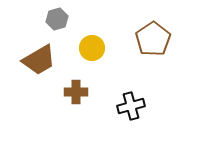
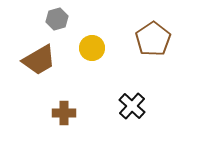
brown cross: moved 12 px left, 21 px down
black cross: moved 1 px right; rotated 32 degrees counterclockwise
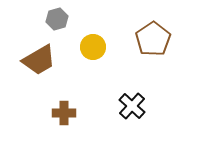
yellow circle: moved 1 px right, 1 px up
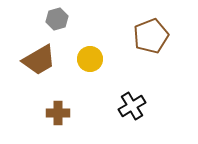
brown pentagon: moved 2 px left, 3 px up; rotated 12 degrees clockwise
yellow circle: moved 3 px left, 12 px down
black cross: rotated 16 degrees clockwise
brown cross: moved 6 px left
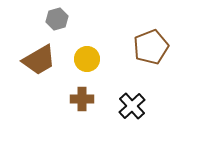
brown pentagon: moved 11 px down
yellow circle: moved 3 px left
black cross: rotated 12 degrees counterclockwise
brown cross: moved 24 px right, 14 px up
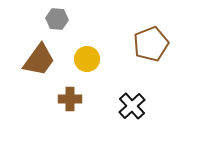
gray hexagon: rotated 20 degrees clockwise
brown pentagon: moved 3 px up
brown trapezoid: rotated 24 degrees counterclockwise
brown cross: moved 12 px left
